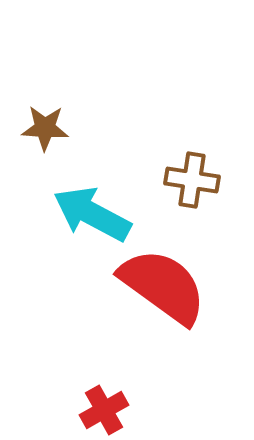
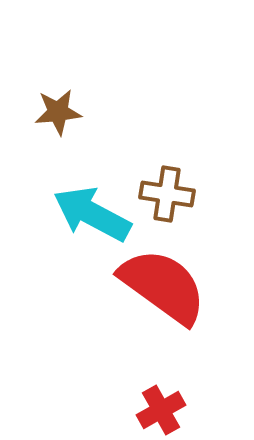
brown star: moved 13 px right, 16 px up; rotated 9 degrees counterclockwise
brown cross: moved 25 px left, 14 px down
red cross: moved 57 px right
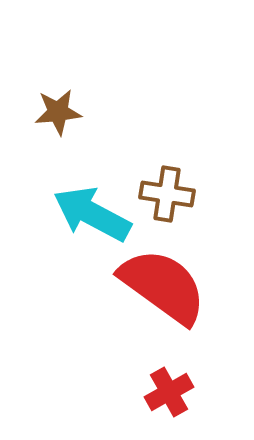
red cross: moved 8 px right, 18 px up
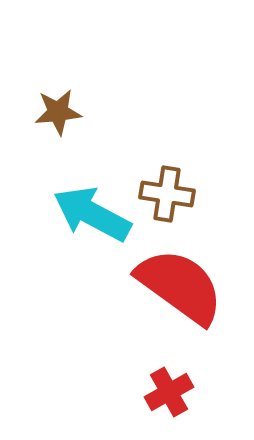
red semicircle: moved 17 px right
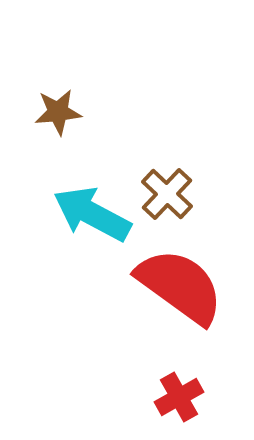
brown cross: rotated 34 degrees clockwise
red cross: moved 10 px right, 5 px down
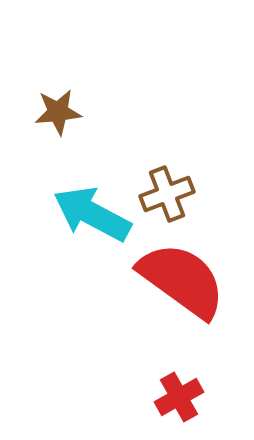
brown cross: rotated 26 degrees clockwise
red semicircle: moved 2 px right, 6 px up
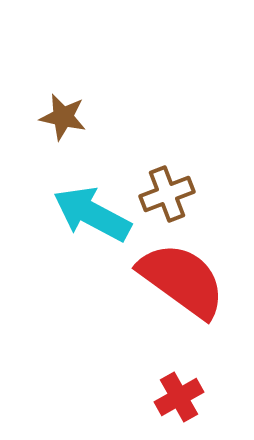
brown star: moved 5 px right, 5 px down; rotated 18 degrees clockwise
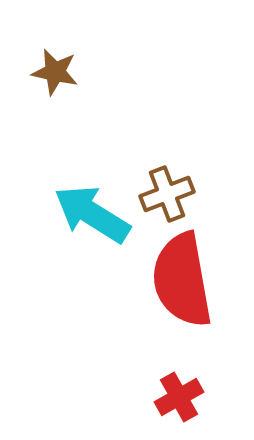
brown star: moved 8 px left, 45 px up
cyan arrow: rotated 4 degrees clockwise
red semicircle: rotated 136 degrees counterclockwise
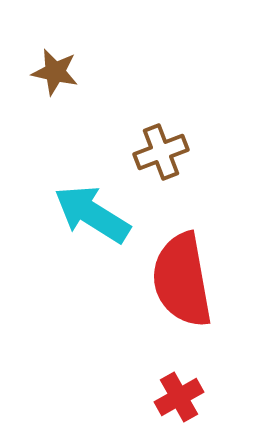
brown cross: moved 6 px left, 42 px up
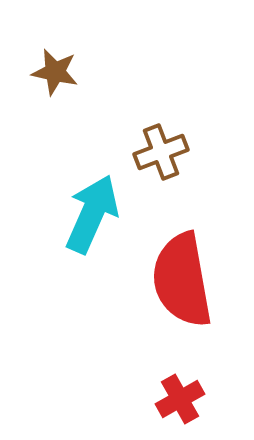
cyan arrow: rotated 82 degrees clockwise
red cross: moved 1 px right, 2 px down
